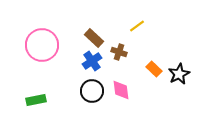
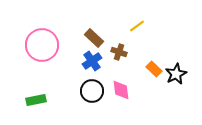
black star: moved 3 px left
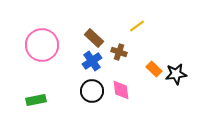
black star: rotated 20 degrees clockwise
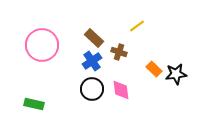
black circle: moved 2 px up
green rectangle: moved 2 px left, 4 px down; rotated 24 degrees clockwise
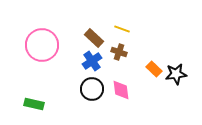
yellow line: moved 15 px left, 3 px down; rotated 56 degrees clockwise
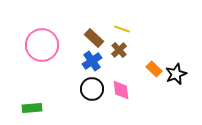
brown cross: moved 2 px up; rotated 28 degrees clockwise
black star: rotated 15 degrees counterclockwise
green rectangle: moved 2 px left, 4 px down; rotated 18 degrees counterclockwise
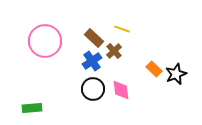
pink circle: moved 3 px right, 4 px up
brown cross: moved 5 px left, 1 px down
black circle: moved 1 px right
